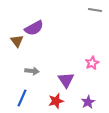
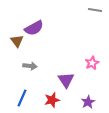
gray arrow: moved 2 px left, 5 px up
red star: moved 4 px left, 1 px up
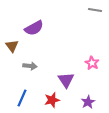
brown triangle: moved 5 px left, 5 px down
pink star: rotated 16 degrees counterclockwise
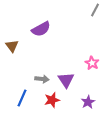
gray line: rotated 72 degrees counterclockwise
purple semicircle: moved 7 px right, 1 px down
gray arrow: moved 12 px right, 13 px down
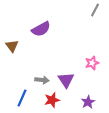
pink star: rotated 24 degrees clockwise
gray arrow: moved 1 px down
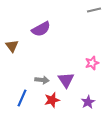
gray line: moved 1 px left; rotated 48 degrees clockwise
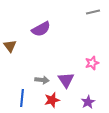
gray line: moved 1 px left, 2 px down
brown triangle: moved 2 px left
blue line: rotated 18 degrees counterclockwise
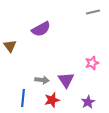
blue line: moved 1 px right
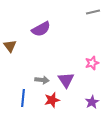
purple star: moved 4 px right
